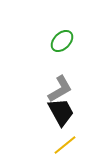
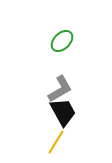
black trapezoid: moved 2 px right
yellow line: moved 9 px left, 3 px up; rotated 20 degrees counterclockwise
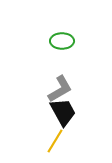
green ellipse: rotated 45 degrees clockwise
yellow line: moved 1 px left, 1 px up
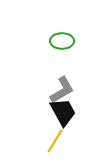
gray L-shape: moved 2 px right, 1 px down
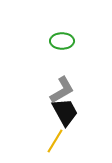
black trapezoid: moved 2 px right
